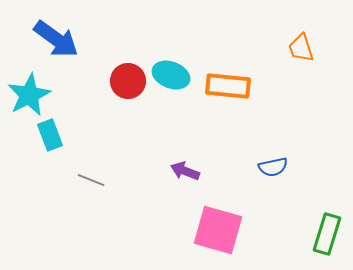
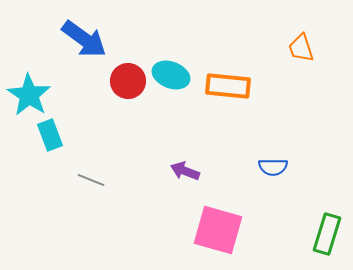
blue arrow: moved 28 px right
cyan star: rotated 12 degrees counterclockwise
blue semicircle: rotated 12 degrees clockwise
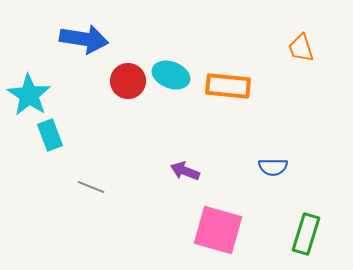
blue arrow: rotated 27 degrees counterclockwise
gray line: moved 7 px down
green rectangle: moved 21 px left
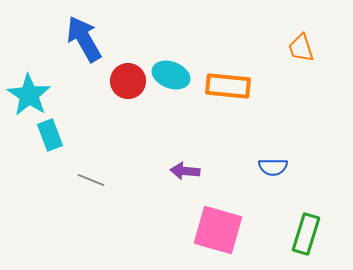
blue arrow: rotated 129 degrees counterclockwise
purple arrow: rotated 16 degrees counterclockwise
gray line: moved 7 px up
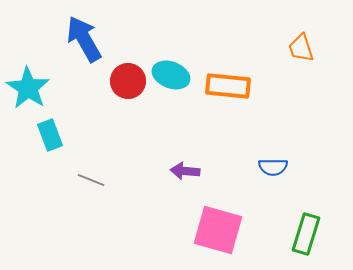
cyan star: moved 1 px left, 7 px up
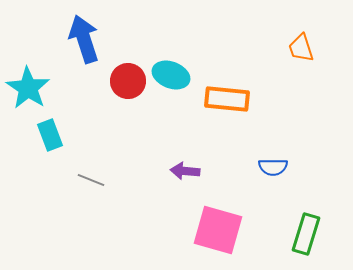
blue arrow: rotated 12 degrees clockwise
orange rectangle: moved 1 px left, 13 px down
